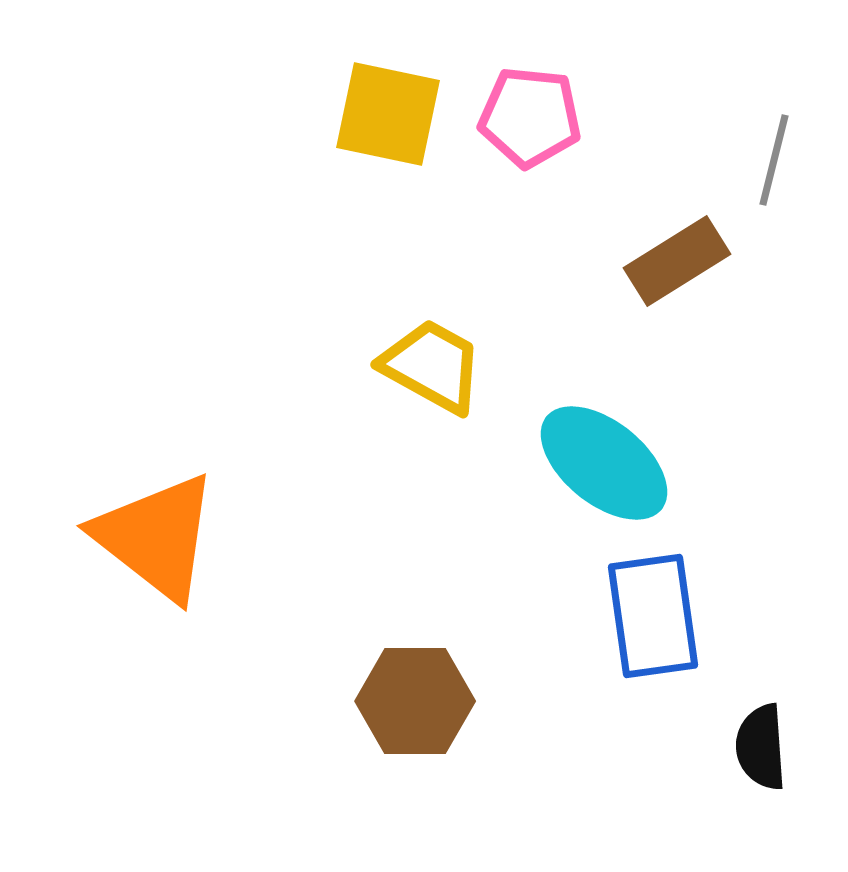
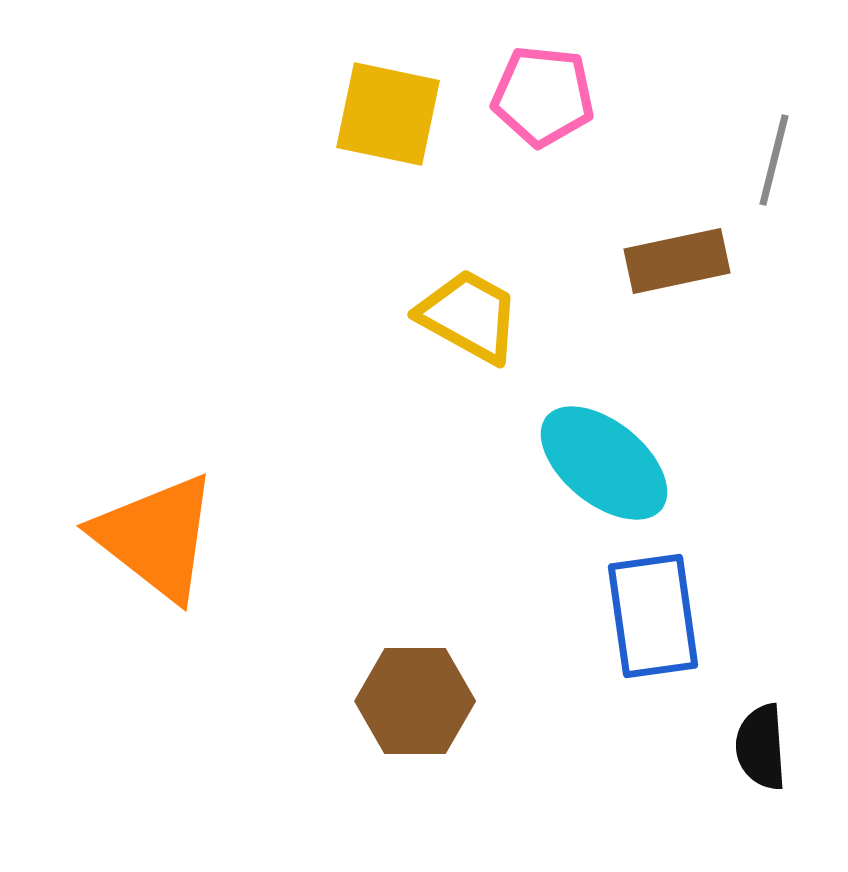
pink pentagon: moved 13 px right, 21 px up
brown rectangle: rotated 20 degrees clockwise
yellow trapezoid: moved 37 px right, 50 px up
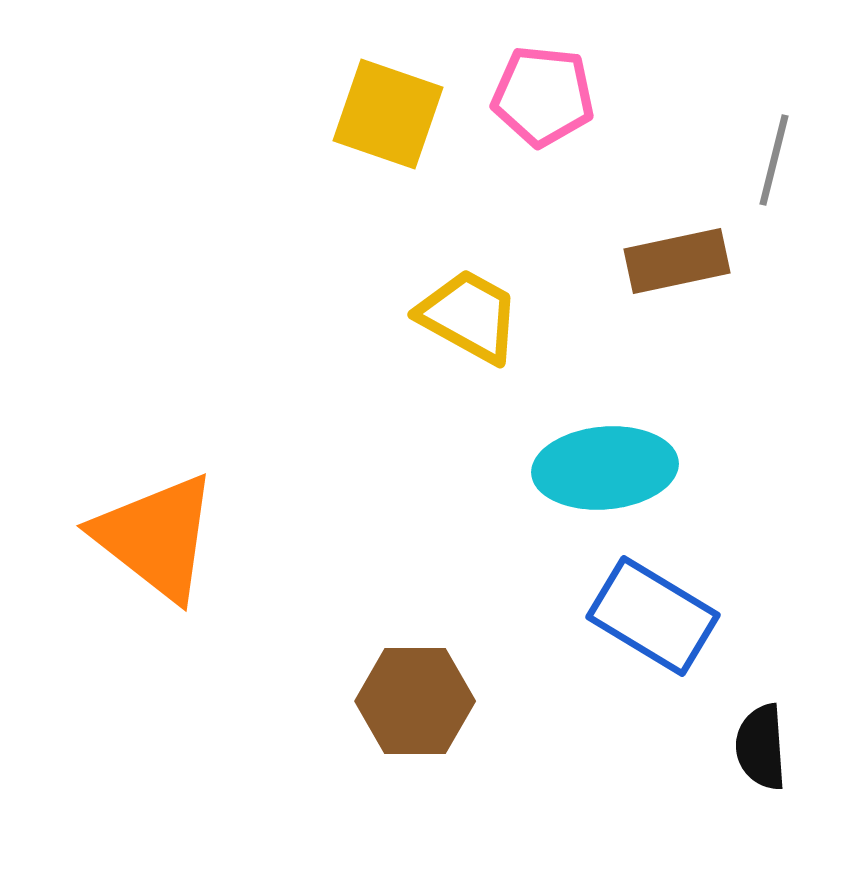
yellow square: rotated 7 degrees clockwise
cyan ellipse: moved 1 px right, 5 px down; rotated 44 degrees counterclockwise
blue rectangle: rotated 51 degrees counterclockwise
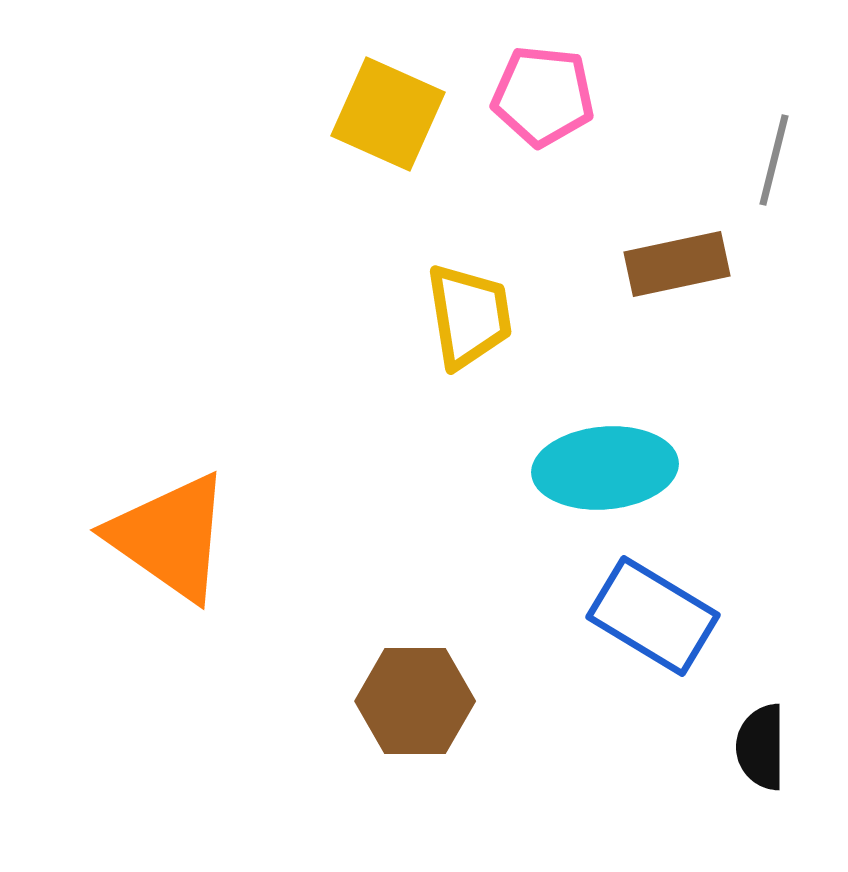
yellow square: rotated 5 degrees clockwise
brown rectangle: moved 3 px down
yellow trapezoid: rotated 52 degrees clockwise
orange triangle: moved 14 px right; rotated 3 degrees counterclockwise
black semicircle: rotated 4 degrees clockwise
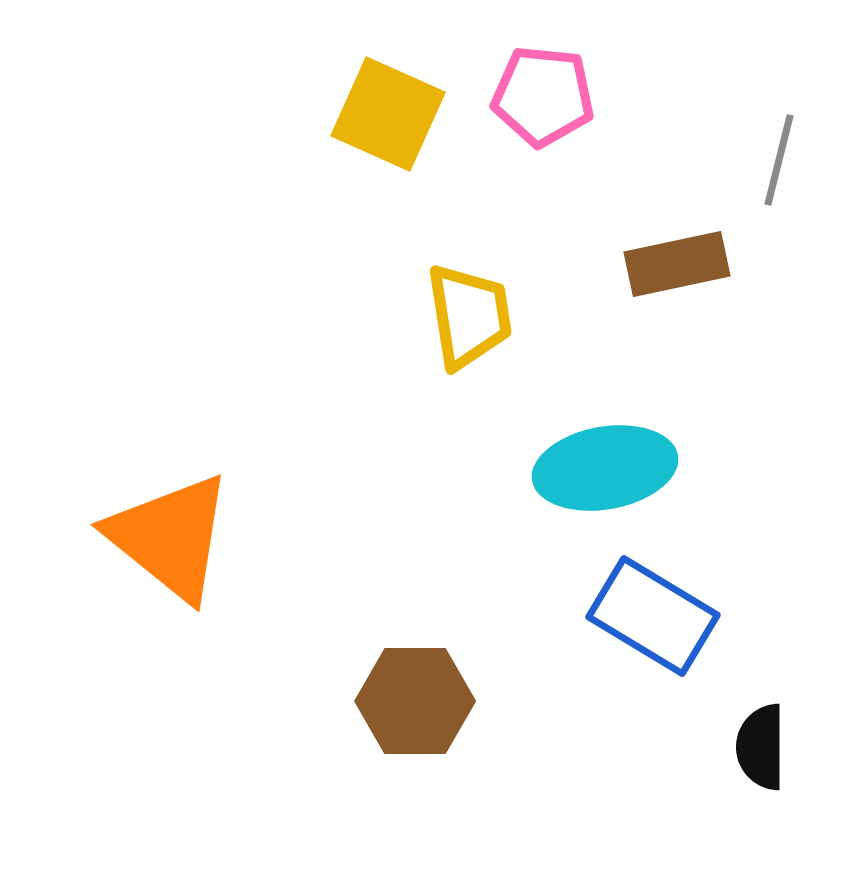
gray line: moved 5 px right
cyan ellipse: rotated 5 degrees counterclockwise
orange triangle: rotated 4 degrees clockwise
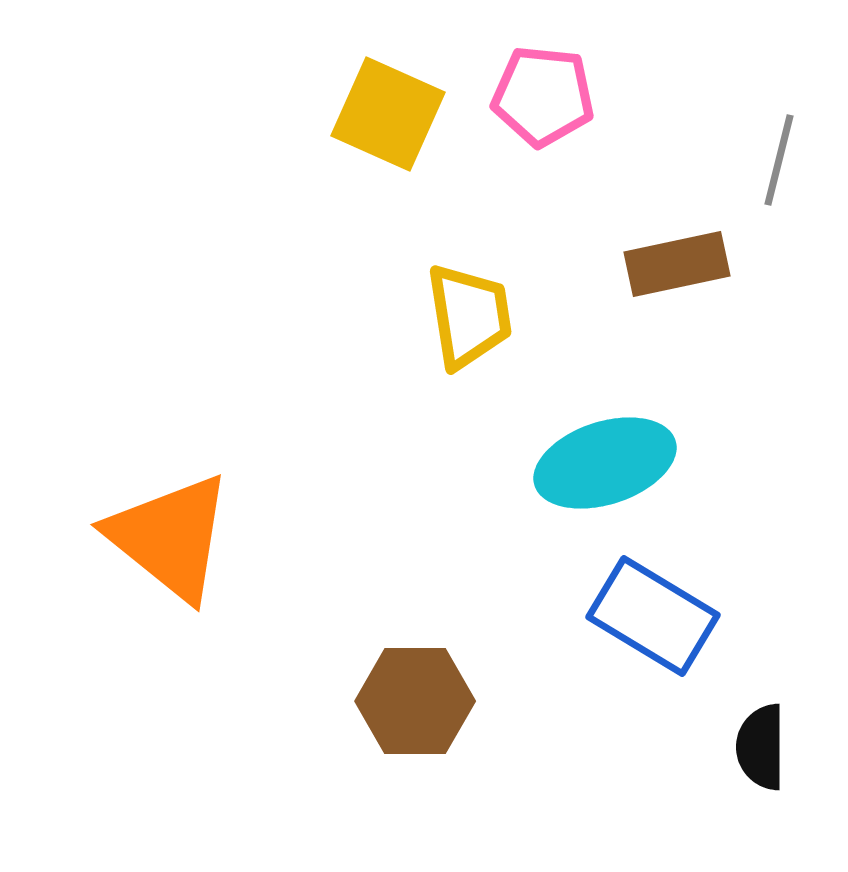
cyan ellipse: moved 5 px up; rotated 8 degrees counterclockwise
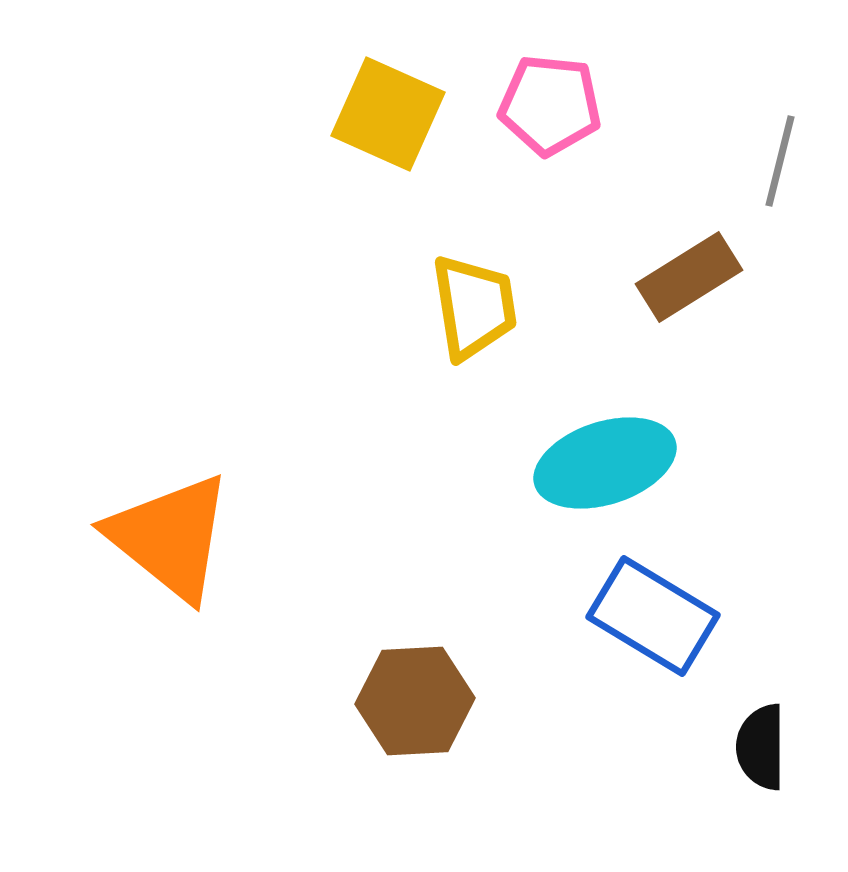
pink pentagon: moved 7 px right, 9 px down
gray line: moved 1 px right, 1 px down
brown rectangle: moved 12 px right, 13 px down; rotated 20 degrees counterclockwise
yellow trapezoid: moved 5 px right, 9 px up
brown hexagon: rotated 3 degrees counterclockwise
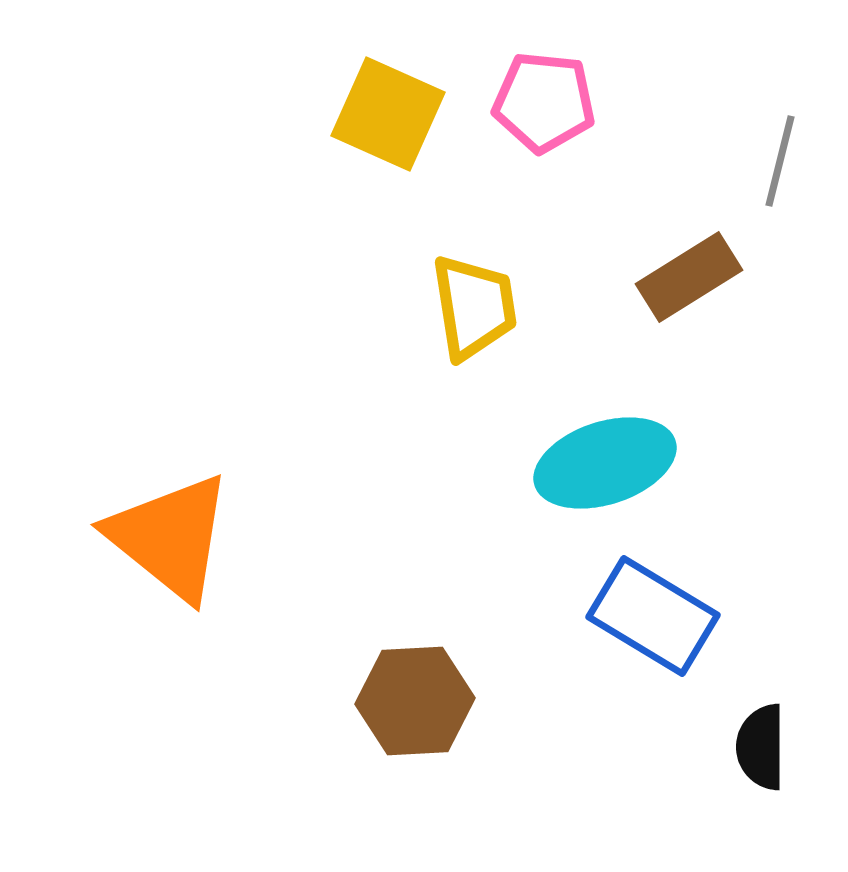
pink pentagon: moved 6 px left, 3 px up
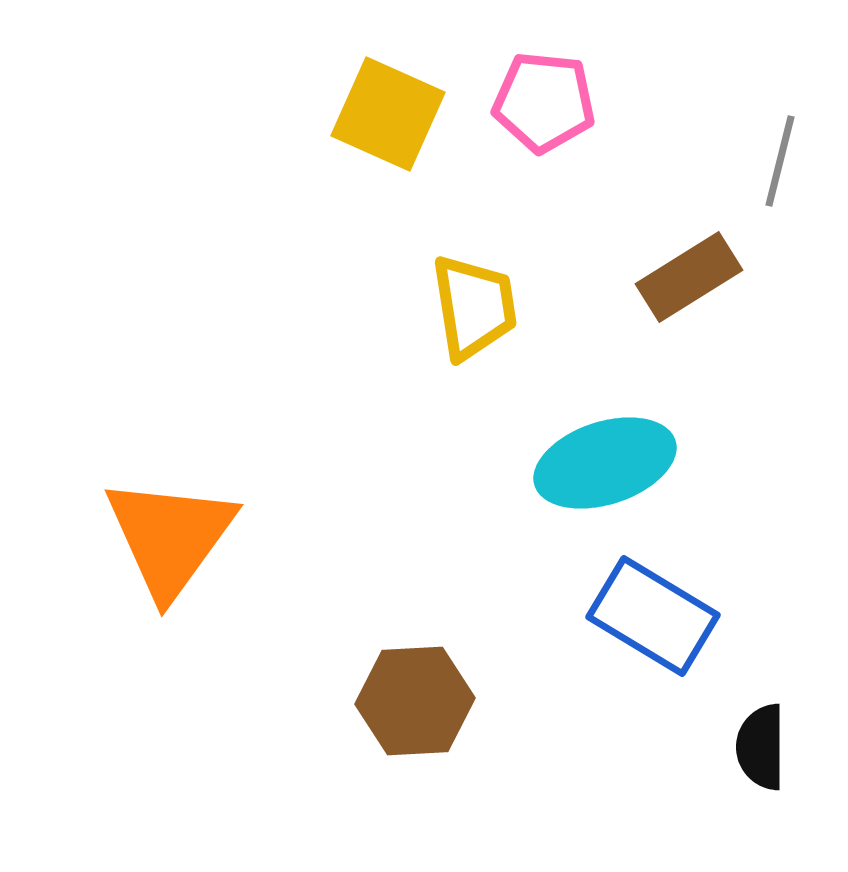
orange triangle: rotated 27 degrees clockwise
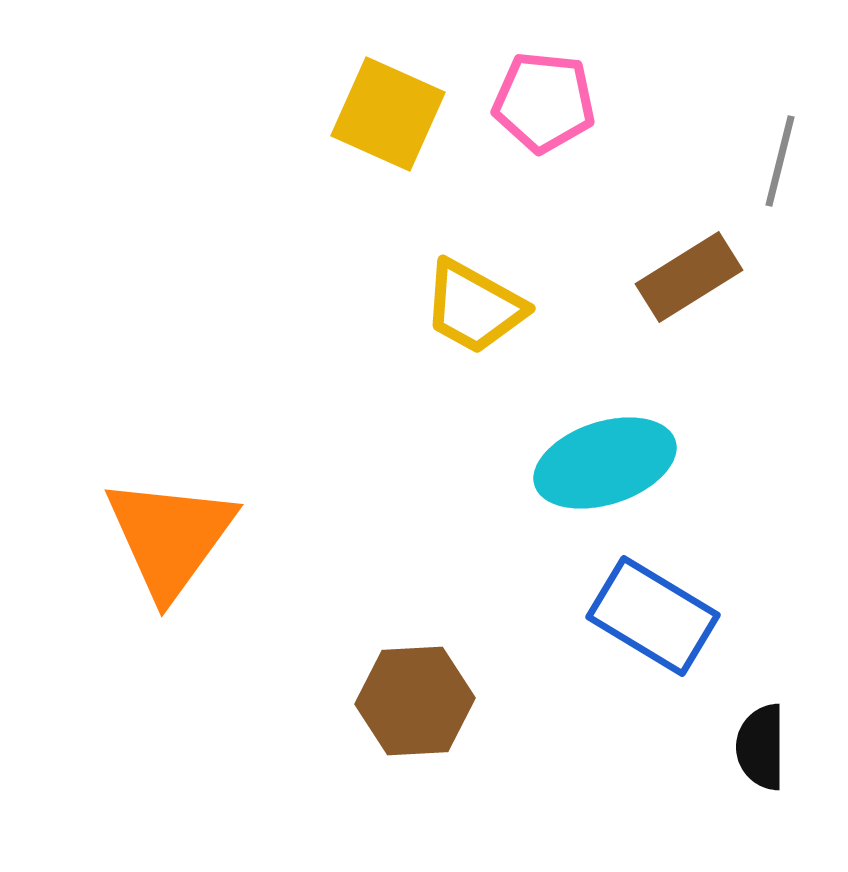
yellow trapezoid: rotated 128 degrees clockwise
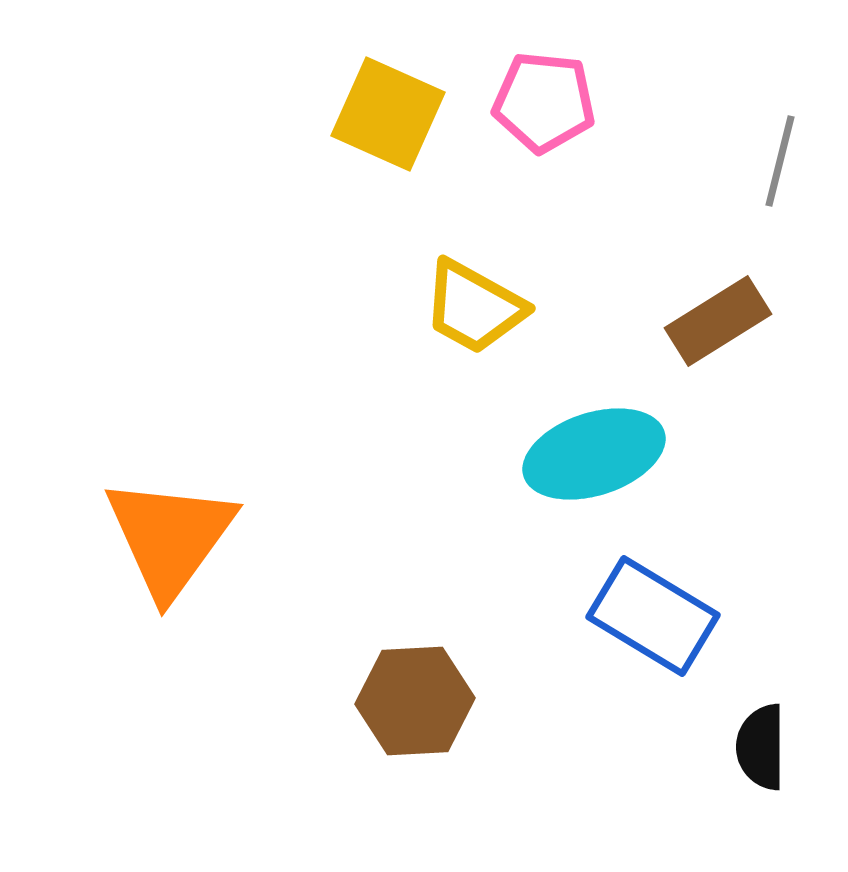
brown rectangle: moved 29 px right, 44 px down
cyan ellipse: moved 11 px left, 9 px up
